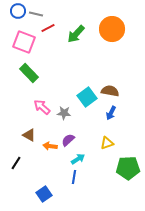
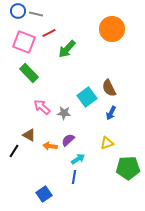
red line: moved 1 px right, 5 px down
green arrow: moved 9 px left, 15 px down
brown semicircle: moved 1 px left, 3 px up; rotated 126 degrees counterclockwise
black line: moved 2 px left, 12 px up
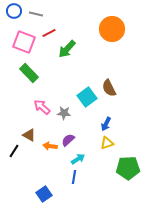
blue circle: moved 4 px left
blue arrow: moved 5 px left, 11 px down
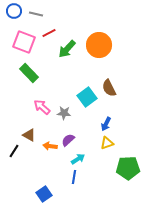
orange circle: moved 13 px left, 16 px down
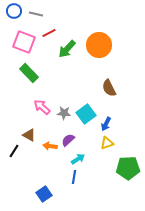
cyan square: moved 1 px left, 17 px down
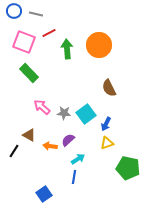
green arrow: rotated 132 degrees clockwise
green pentagon: rotated 15 degrees clockwise
